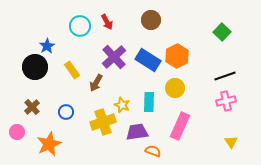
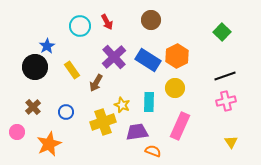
brown cross: moved 1 px right
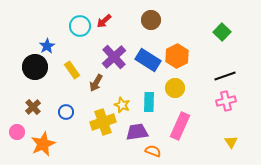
red arrow: moved 3 px left, 1 px up; rotated 77 degrees clockwise
orange star: moved 6 px left
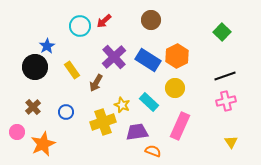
cyan rectangle: rotated 48 degrees counterclockwise
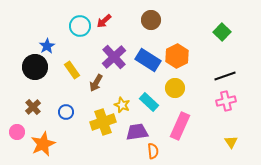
orange semicircle: rotated 63 degrees clockwise
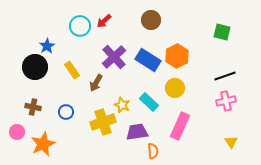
green square: rotated 30 degrees counterclockwise
brown cross: rotated 35 degrees counterclockwise
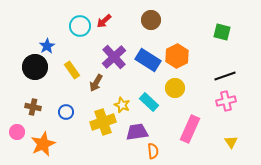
pink rectangle: moved 10 px right, 3 px down
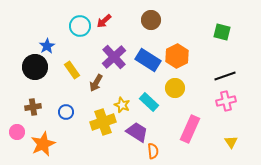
brown cross: rotated 21 degrees counterclockwise
purple trapezoid: rotated 40 degrees clockwise
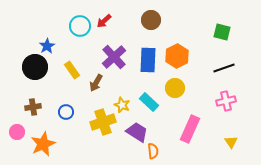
blue rectangle: rotated 60 degrees clockwise
black line: moved 1 px left, 8 px up
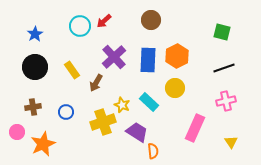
blue star: moved 12 px left, 12 px up
pink rectangle: moved 5 px right, 1 px up
